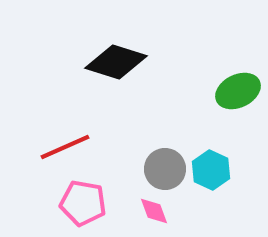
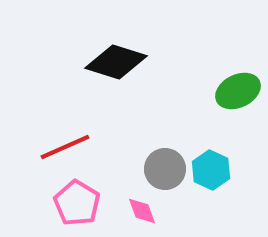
pink pentagon: moved 6 px left; rotated 21 degrees clockwise
pink diamond: moved 12 px left
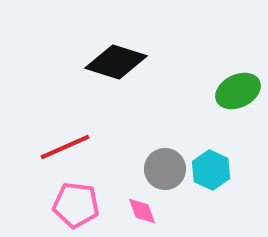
pink pentagon: moved 1 px left, 2 px down; rotated 24 degrees counterclockwise
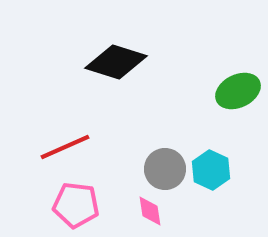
pink diamond: moved 8 px right; rotated 12 degrees clockwise
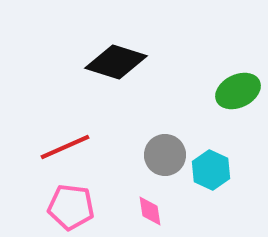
gray circle: moved 14 px up
pink pentagon: moved 5 px left, 2 px down
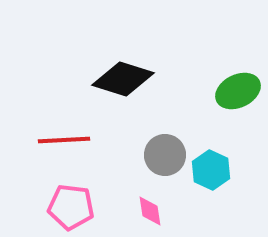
black diamond: moved 7 px right, 17 px down
red line: moved 1 px left, 7 px up; rotated 21 degrees clockwise
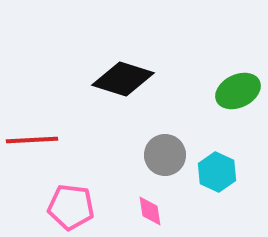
red line: moved 32 px left
cyan hexagon: moved 6 px right, 2 px down
